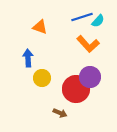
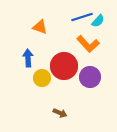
red circle: moved 12 px left, 23 px up
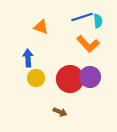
cyan semicircle: rotated 48 degrees counterclockwise
orange triangle: moved 1 px right
red circle: moved 6 px right, 13 px down
yellow circle: moved 6 px left
brown arrow: moved 1 px up
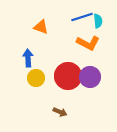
orange L-shape: moved 1 px up; rotated 20 degrees counterclockwise
red circle: moved 2 px left, 3 px up
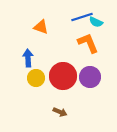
cyan semicircle: moved 2 px left, 1 px down; rotated 120 degrees clockwise
orange L-shape: rotated 140 degrees counterclockwise
red circle: moved 5 px left
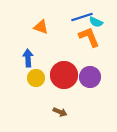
orange L-shape: moved 1 px right, 6 px up
red circle: moved 1 px right, 1 px up
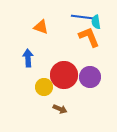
blue line: rotated 25 degrees clockwise
cyan semicircle: rotated 56 degrees clockwise
yellow circle: moved 8 px right, 9 px down
brown arrow: moved 3 px up
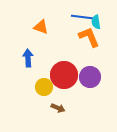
brown arrow: moved 2 px left, 1 px up
